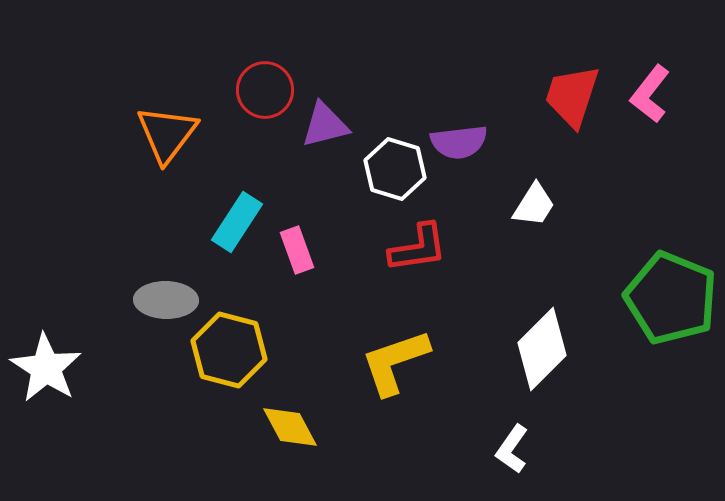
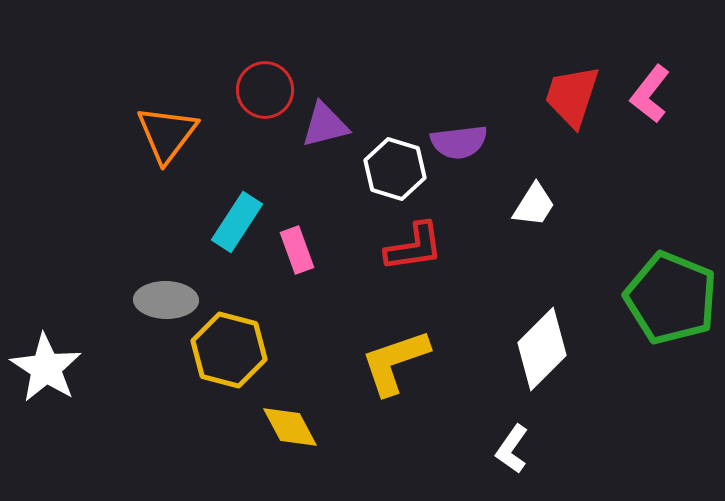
red L-shape: moved 4 px left, 1 px up
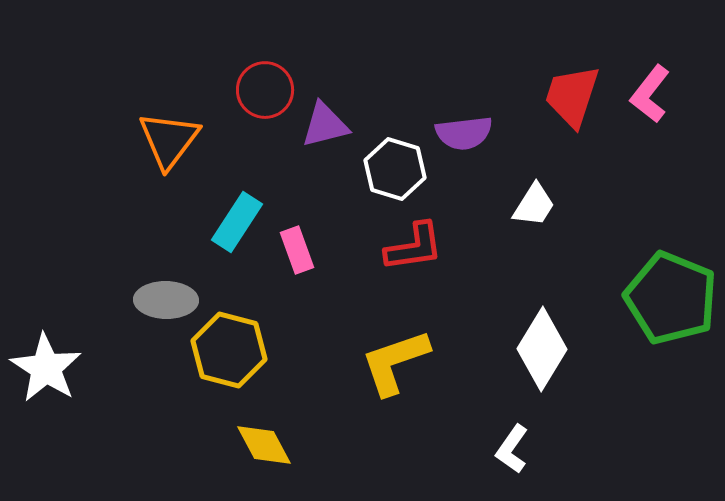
orange triangle: moved 2 px right, 6 px down
purple semicircle: moved 5 px right, 9 px up
white diamond: rotated 14 degrees counterclockwise
yellow diamond: moved 26 px left, 18 px down
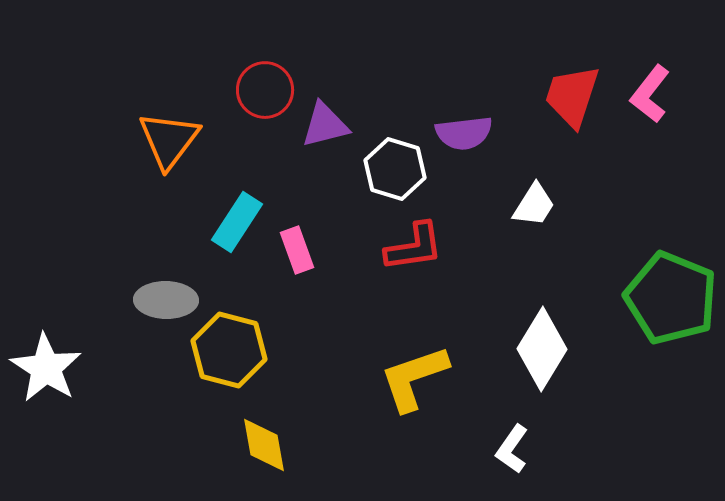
yellow L-shape: moved 19 px right, 16 px down
yellow diamond: rotated 18 degrees clockwise
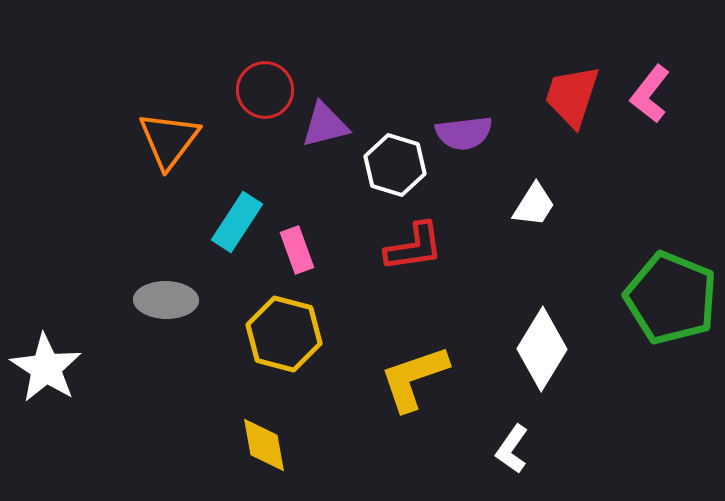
white hexagon: moved 4 px up
yellow hexagon: moved 55 px right, 16 px up
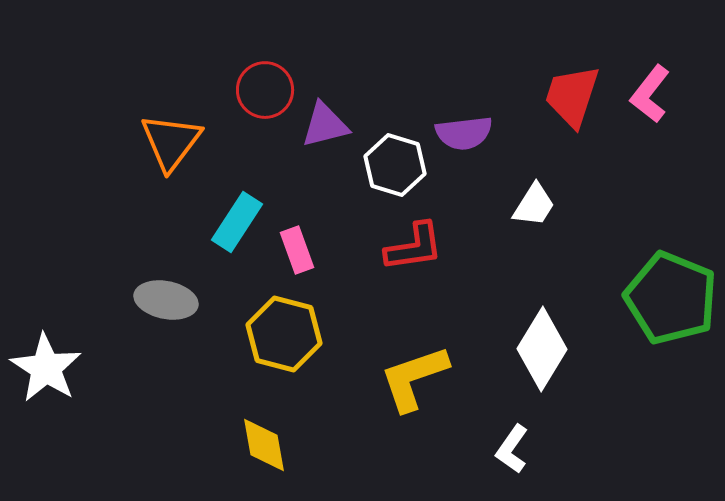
orange triangle: moved 2 px right, 2 px down
gray ellipse: rotated 10 degrees clockwise
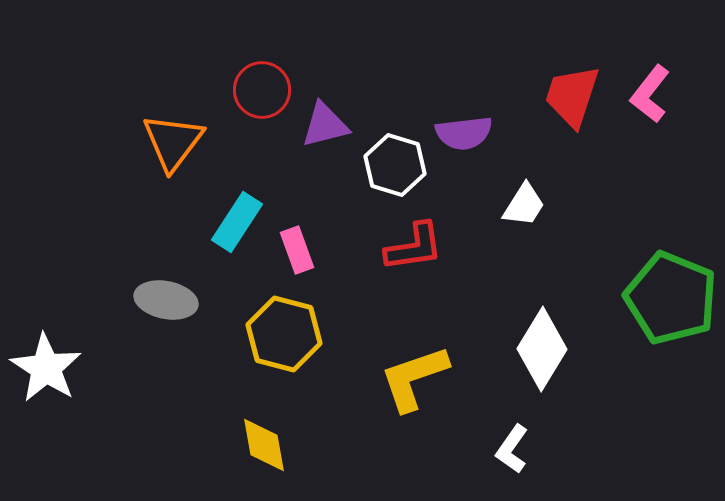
red circle: moved 3 px left
orange triangle: moved 2 px right
white trapezoid: moved 10 px left
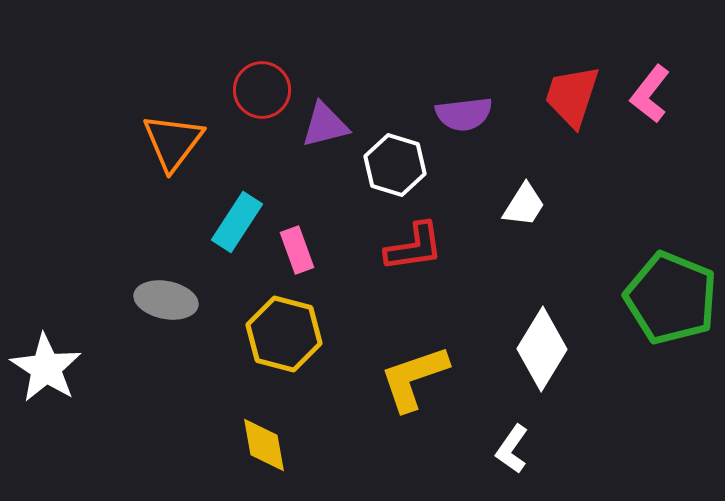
purple semicircle: moved 19 px up
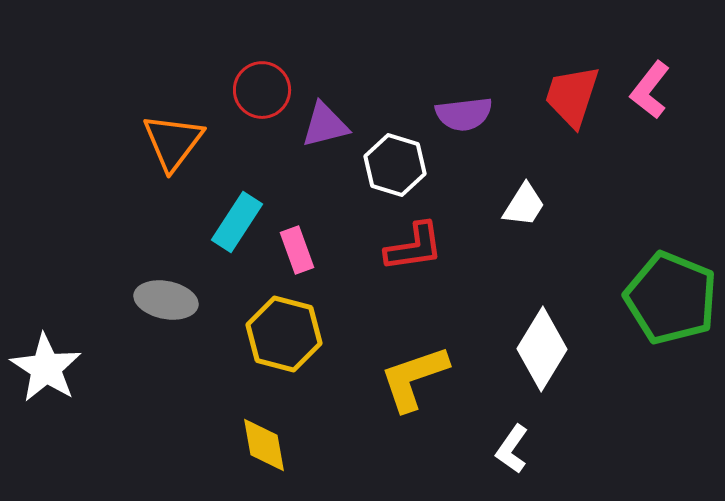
pink L-shape: moved 4 px up
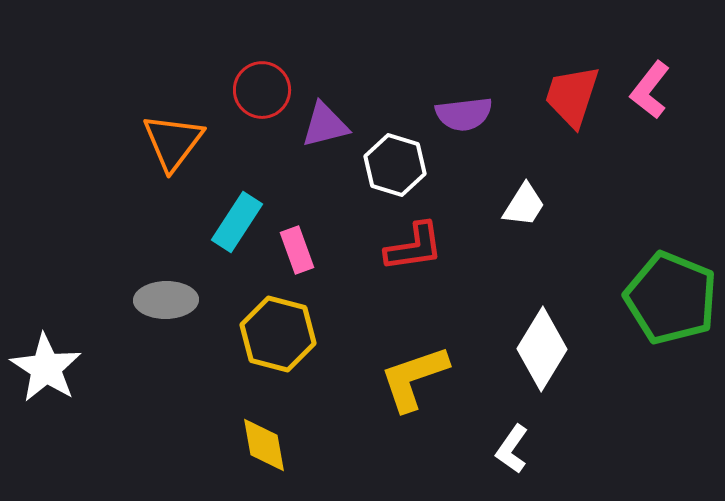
gray ellipse: rotated 12 degrees counterclockwise
yellow hexagon: moved 6 px left
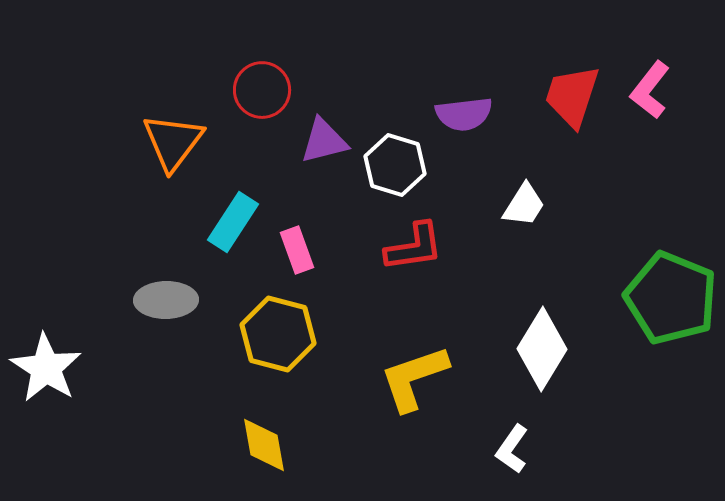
purple triangle: moved 1 px left, 16 px down
cyan rectangle: moved 4 px left
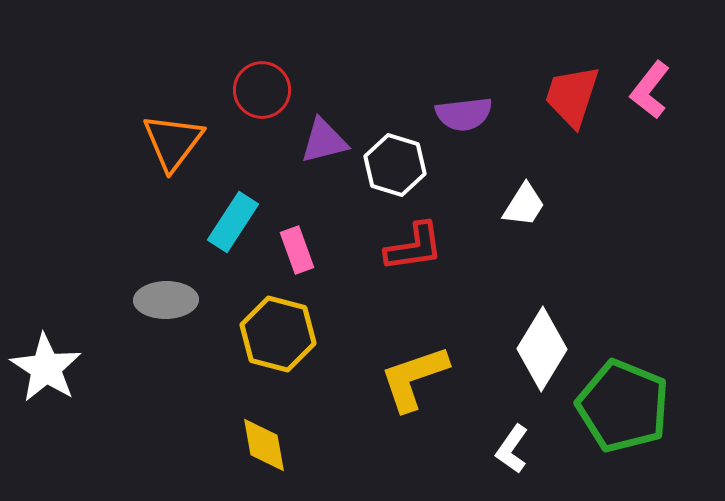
green pentagon: moved 48 px left, 108 px down
